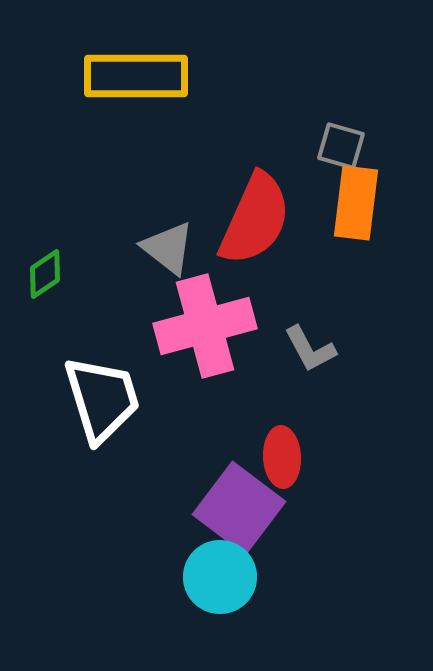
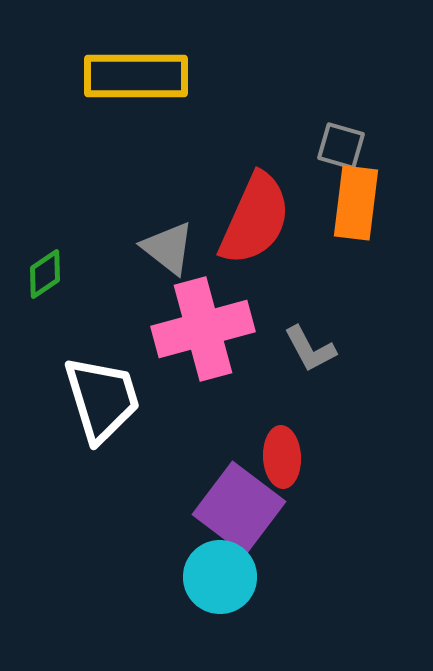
pink cross: moved 2 px left, 3 px down
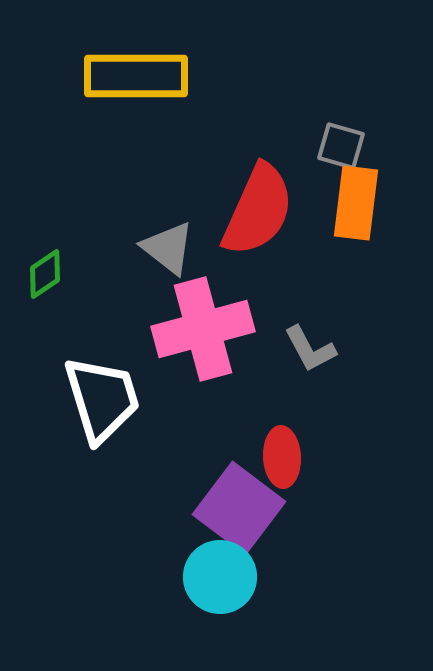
red semicircle: moved 3 px right, 9 px up
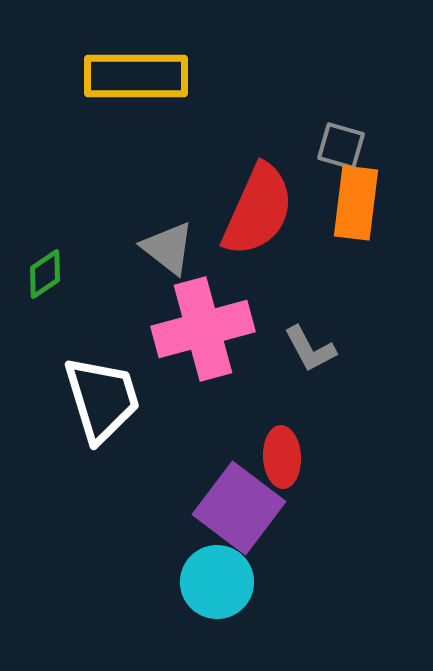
cyan circle: moved 3 px left, 5 px down
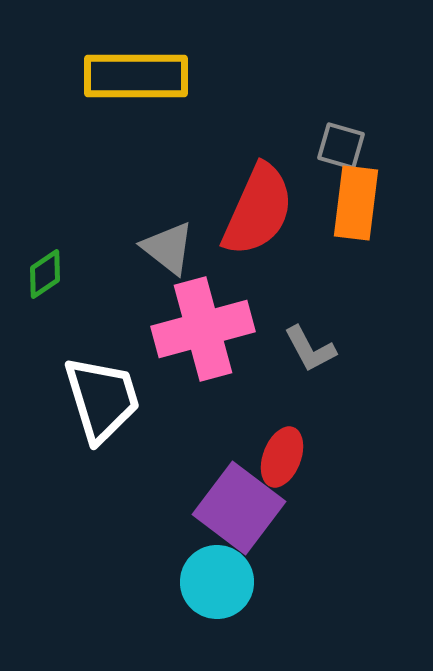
red ellipse: rotated 24 degrees clockwise
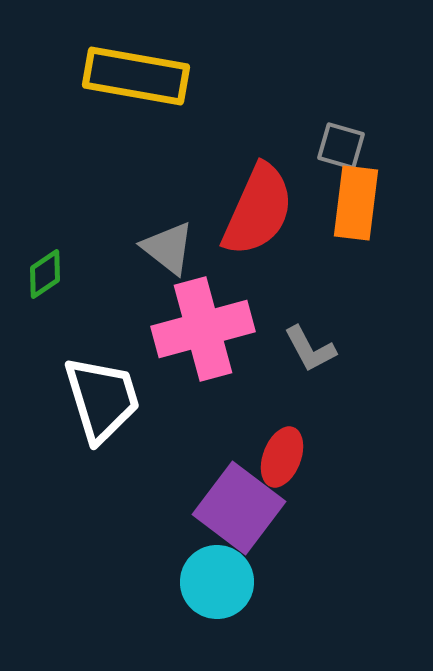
yellow rectangle: rotated 10 degrees clockwise
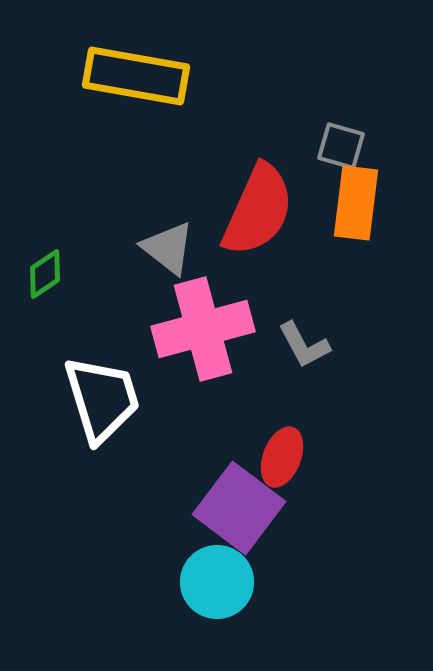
gray L-shape: moved 6 px left, 4 px up
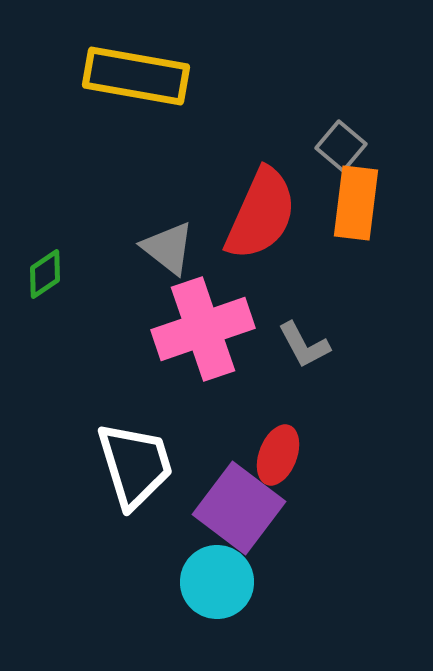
gray square: rotated 24 degrees clockwise
red semicircle: moved 3 px right, 4 px down
pink cross: rotated 4 degrees counterclockwise
white trapezoid: moved 33 px right, 66 px down
red ellipse: moved 4 px left, 2 px up
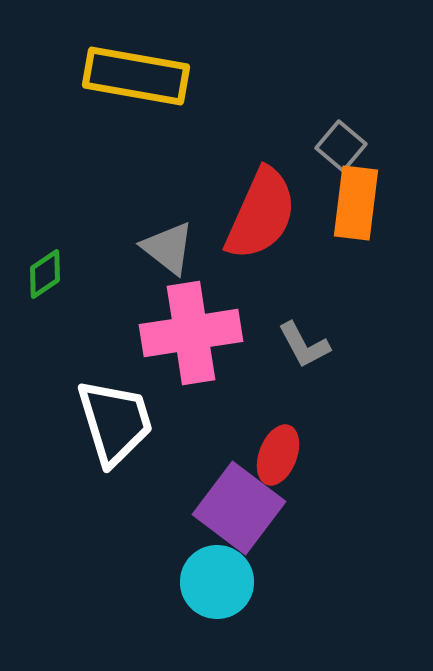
pink cross: moved 12 px left, 4 px down; rotated 10 degrees clockwise
white trapezoid: moved 20 px left, 43 px up
